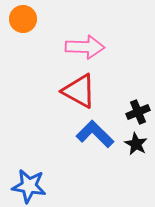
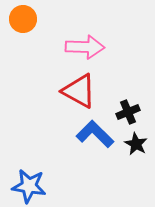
black cross: moved 10 px left
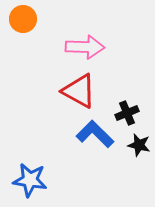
black cross: moved 1 px left, 1 px down
black star: moved 3 px right, 1 px down; rotated 15 degrees counterclockwise
blue star: moved 1 px right, 6 px up
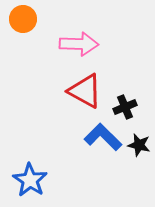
pink arrow: moved 6 px left, 3 px up
red triangle: moved 6 px right
black cross: moved 2 px left, 6 px up
blue L-shape: moved 8 px right, 3 px down
blue star: rotated 24 degrees clockwise
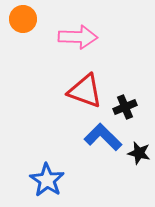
pink arrow: moved 1 px left, 7 px up
red triangle: rotated 9 degrees counterclockwise
black star: moved 8 px down
blue star: moved 17 px right
